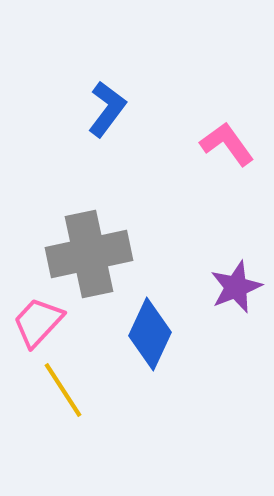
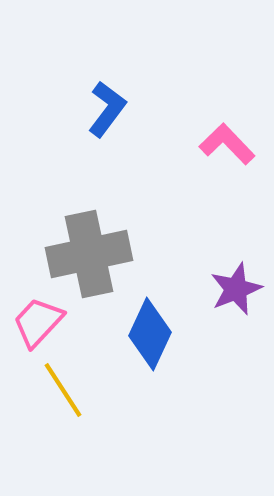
pink L-shape: rotated 8 degrees counterclockwise
purple star: moved 2 px down
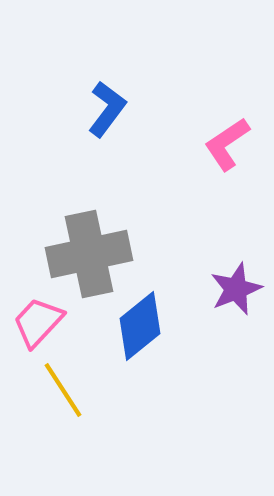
pink L-shape: rotated 80 degrees counterclockwise
blue diamond: moved 10 px left, 8 px up; rotated 26 degrees clockwise
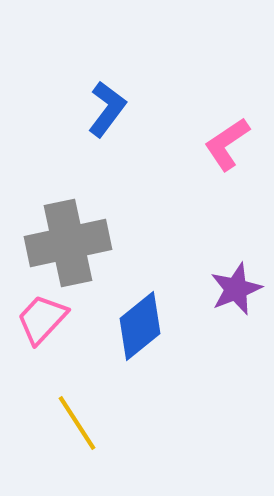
gray cross: moved 21 px left, 11 px up
pink trapezoid: moved 4 px right, 3 px up
yellow line: moved 14 px right, 33 px down
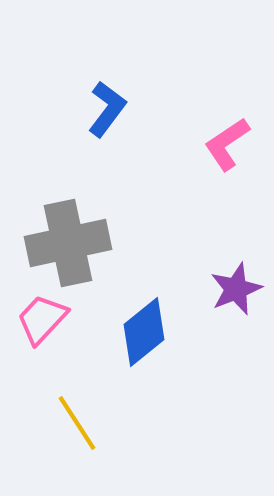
blue diamond: moved 4 px right, 6 px down
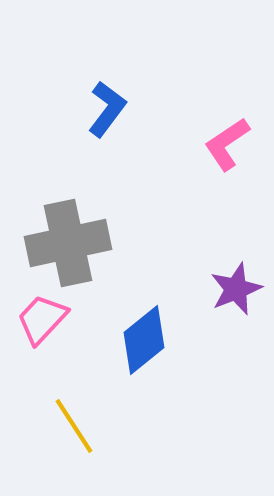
blue diamond: moved 8 px down
yellow line: moved 3 px left, 3 px down
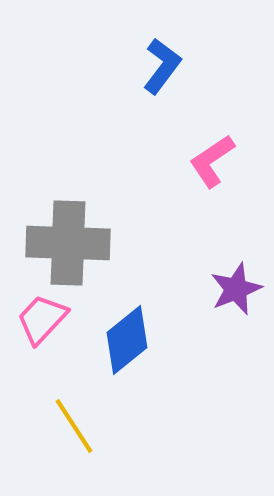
blue L-shape: moved 55 px right, 43 px up
pink L-shape: moved 15 px left, 17 px down
gray cross: rotated 14 degrees clockwise
blue diamond: moved 17 px left
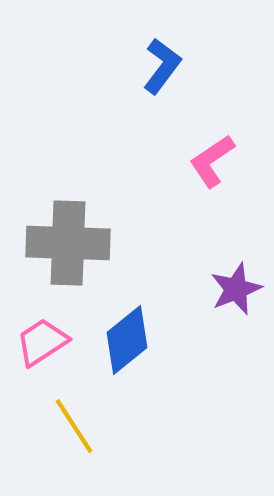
pink trapezoid: moved 23 px down; rotated 14 degrees clockwise
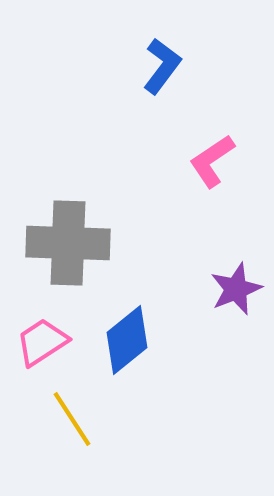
yellow line: moved 2 px left, 7 px up
